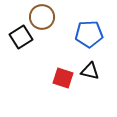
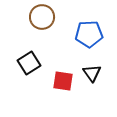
black square: moved 8 px right, 26 px down
black triangle: moved 2 px right, 2 px down; rotated 42 degrees clockwise
red square: moved 3 px down; rotated 10 degrees counterclockwise
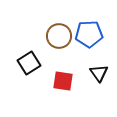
brown circle: moved 17 px right, 19 px down
black triangle: moved 7 px right
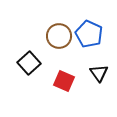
blue pentagon: rotated 28 degrees clockwise
black square: rotated 10 degrees counterclockwise
red square: moved 1 px right; rotated 15 degrees clockwise
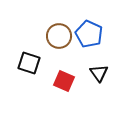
black square: rotated 30 degrees counterclockwise
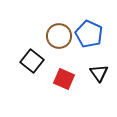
black square: moved 3 px right, 2 px up; rotated 20 degrees clockwise
red square: moved 2 px up
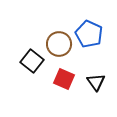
brown circle: moved 8 px down
black triangle: moved 3 px left, 9 px down
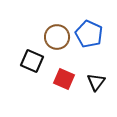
brown circle: moved 2 px left, 7 px up
black square: rotated 15 degrees counterclockwise
black triangle: rotated 12 degrees clockwise
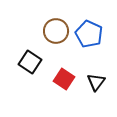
brown circle: moved 1 px left, 6 px up
black square: moved 2 px left, 1 px down; rotated 10 degrees clockwise
red square: rotated 10 degrees clockwise
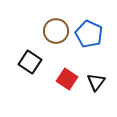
red square: moved 3 px right
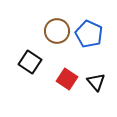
brown circle: moved 1 px right
black triangle: rotated 18 degrees counterclockwise
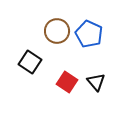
red square: moved 3 px down
